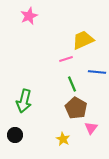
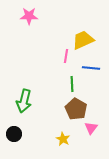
pink star: rotated 24 degrees clockwise
pink line: moved 3 px up; rotated 64 degrees counterclockwise
blue line: moved 6 px left, 4 px up
green line: rotated 21 degrees clockwise
brown pentagon: moved 1 px down
black circle: moved 1 px left, 1 px up
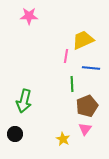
brown pentagon: moved 11 px right, 3 px up; rotated 20 degrees clockwise
pink triangle: moved 6 px left, 1 px down
black circle: moved 1 px right
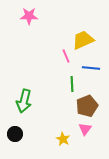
pink line: rotated 32 degrees counterclockwise
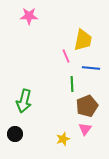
yellow trapezoid: rotated 125 degrees clockwise
yellow star: rotated 24 degrees clockwise
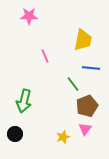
pink line: moved 21 px left
green line: moved 1 px right; rotated 35 degrees counterclockwise
yellow star: moved 2 px up
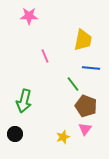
brown pentagon: moved 1 px left; rotated 30 degrees counterclockwise
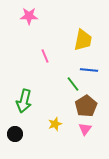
blue line: moved 2 px left, 2 px down
brown pentagon: rotated 20 degrees clockwise
yellow star: moved 8 px left, 13 px up
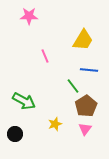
yellow trapezoid: rotated 20 degrees clockwise
green line: moved 2 px down
green arrow: rotated 75 degrees counterclockwise
